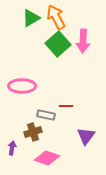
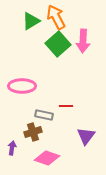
green triangle: moved 3 px down
gray rectangle: moved 2 px left
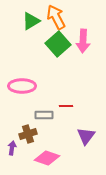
gray rectangle: rotated 12 degrees counterclockwise
brown cross: moved 5 px left, 2 px down
